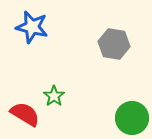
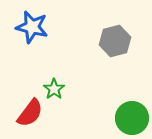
gray hexagon: moved 1 px right, 3 px up; rotated 24 degrees counterclockwise
green star: moved 7 px up
red semicircle: moved 5 px right, 1 px up; rotated 96 degrees clockwise
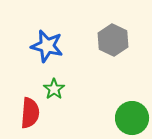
blue star: moved 15 px right, 19 px down
gray hexagon: moved 2 px left, 1 px up; rotated 20 degrees counterclockwise
red semicircle: rotated 32 degrees counterclockwise
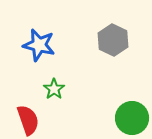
blue star: moved 8 px left, 1 px up
red semicircle: moved 2 px left, 7 px down; rotated 24 degrees counterclockwise
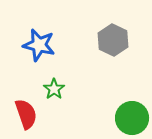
red semicircle: moved 2 px left, 6 px up
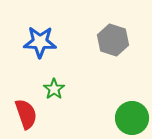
gray hexagon: rotated 8 degrees counterclockwise
blue star: moved 1 px right, 3 px up; rotated 12 degrees counterclockwise
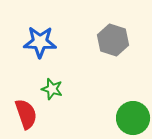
green star: moved 2 px left; rotated 20 degrees counterclockwise
green circle: moved 1 px right
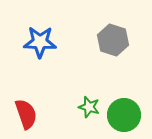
green star: moved 37 px right, 18 px down
green circle: moved 9 px left, 3 px up
